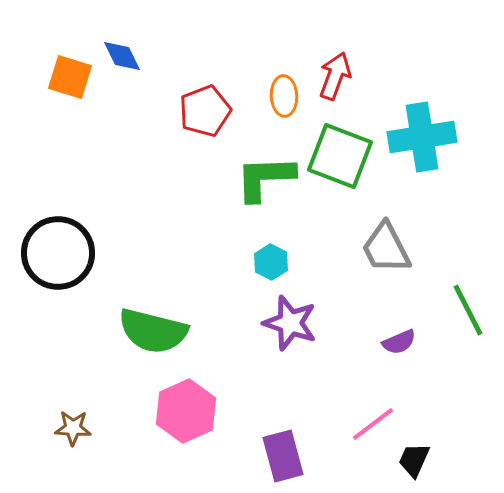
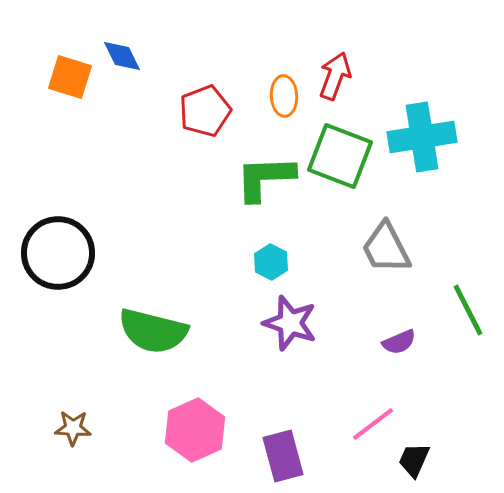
pink hexagon: moved 9 px right, 19 px down
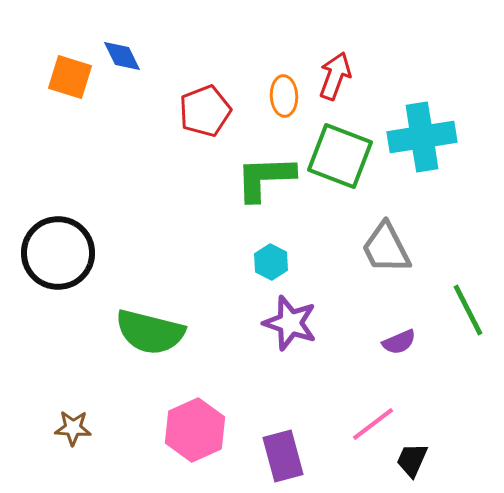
green semicircle: moved 3 px left, 1 px down
black trapezoid: moved 2 px left
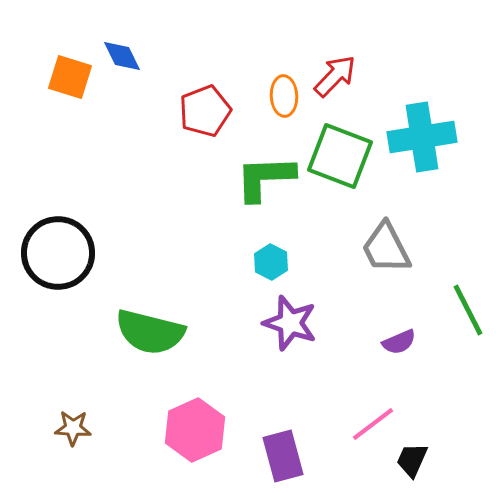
red arrow: rotated 24 degrees clockwise
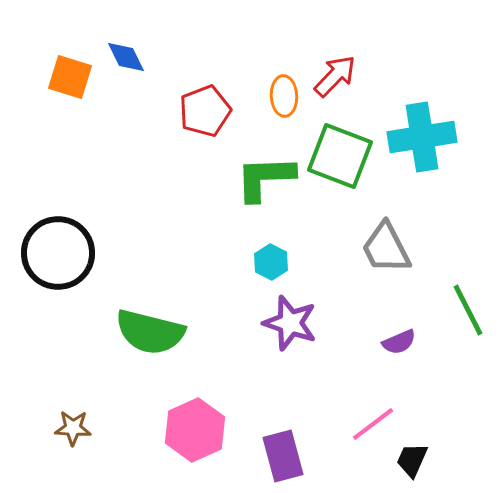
blue diamond: moved 4 px right, 1 px down
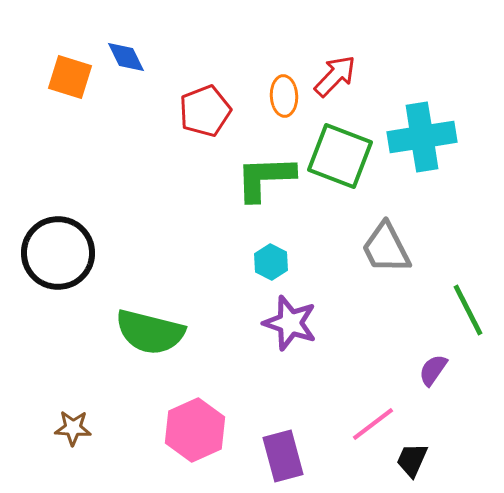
purple semicircle: moved 34 px right, 28 px down; rotated 148 degrees clockwise
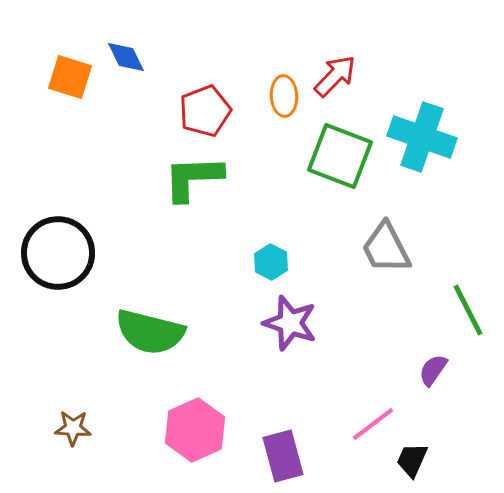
cyan cross: rotated 28 degrees clockwise
green L-shape: moved 72 px left
